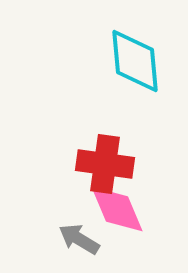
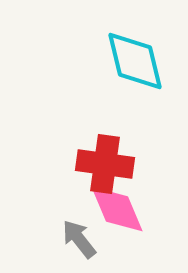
cyan diamond: rotated 8 degrees counterclockwise
gray arrow: rotated 21 degrees clockwise
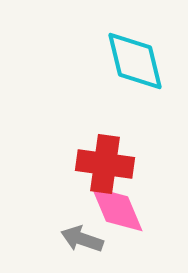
gray arrow: moved 3 px right; rotated 33 degrees counterclockwise
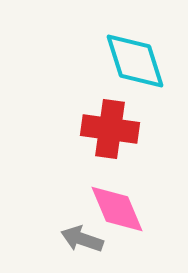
cyan diamond: rotated 4 degrees counterclockwise
red cross: moved 5 px right, 35 px up
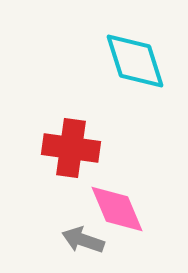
red cross: moved 39 px left, 19 px down
gray arrow: moved 1 px right, 1 px down
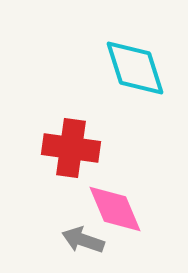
cyan diamond: moved 7 px down
pink diamond: moved 2 px left
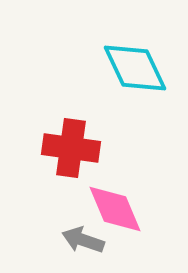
cyan diamond: rotated 8 degrees counterclockwise
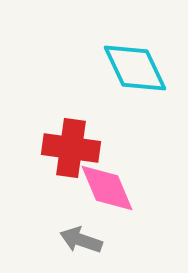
pink diamond: moved 8 px left, 21 px up
gray arrow: moved 2 px left
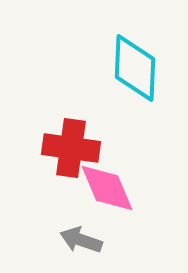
cyan diamond: rotated 28 degrees clockwise
